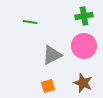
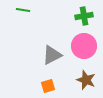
green line: moved 7 px left, 12 px up
brown star: moved 3 px right, 3 px up
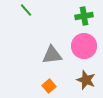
green line: moved 3 px right; rotated 40 degrees clockwise
gray triangle: rotated 20 degrees clockwise
orange square: moved 1 px right; rotated 24 degrees counterclockwise
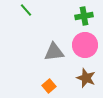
pink circle: moved 1 px right, 1 px up
gray triangle: moved 2 px right, 3 px up
brown star: moved 2 px up
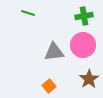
green line: moved 2 px right, 3 px down; rotated 32 degrees counterclockwise
pink circle: moved 2 px left
brown star: moved 3 px right, 1 px down; rotated 18 degrees clockwise
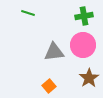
brown star: moved 1 px up
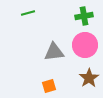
green line: rotated 32 degrees counterclockwise
pink circle: moved 2 px right
orange square: rotated 24 degrees clockwise
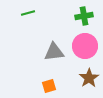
pink circle: moved 1 px down
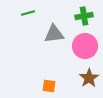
gray triangle: moved 18 px up
orange square: rotated 24 degrees clockwise
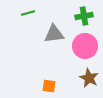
brown star: rotated 12 degrees counterclockwise
